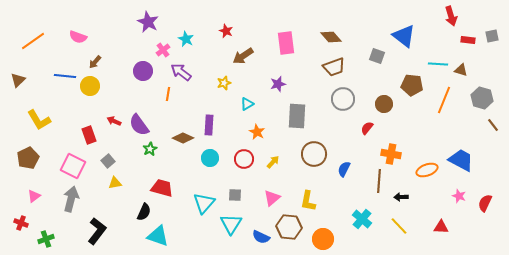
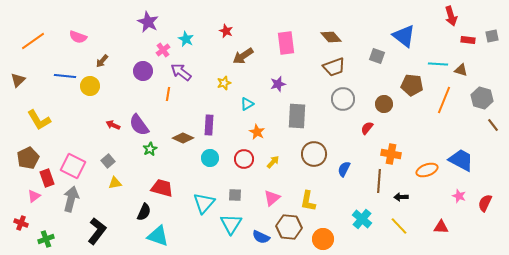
brown arrow at (95, 62): moved 7 px right, 1 px up
red arrow at (114, 121): moved 1 px left, 4 px down
red rectangle at (89, 135): moved 42 px left, 43 px down
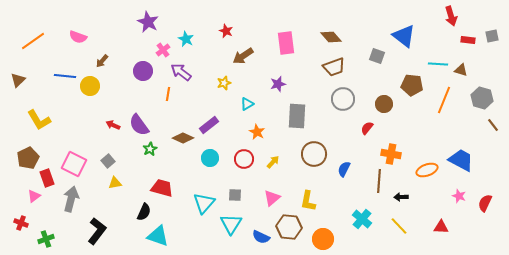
purple rectangle at (209, 125): rotated 48 degrees clockwise
pink square at (73, 166): moved 1 px right, 2 px up
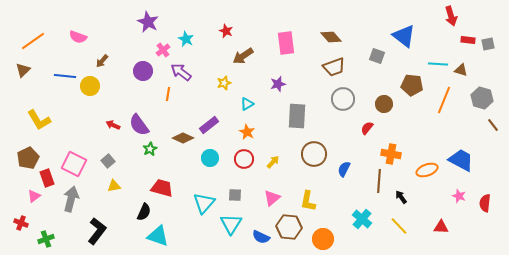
gray square at (492, 36): moved 4 px left, 8 px down
brown triangle at (18, 80): moved 5 px right, 10 px up
orange star at (257, 132): moved 10 px left
yellow triangle at (115, 183): moved 1 px left, 3 px down
black arrow at (401, 197): rotated 56 degrees clockwise
red semicircle at (485, 203): rotated 18 degrees counterclockwise
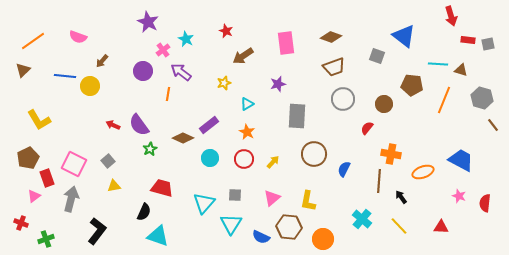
brown diamond at (331, 37): rotated 30 degrees counterclockwise
orange ellipse at (427, 170): moved 4 px left, 2 px down
